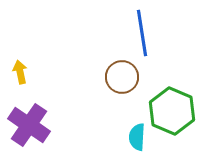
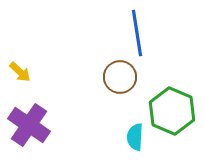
blue line: moved 5 px left
yellow arrow: rotated 145 degrees clockwise
brown circle: moved 2 px left
cyan semicircle: moved 2 px left
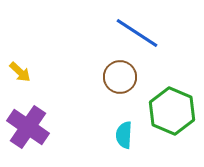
blue line: rotated 48 degrees counterclockwise
purple cross: moved 1 px left, 2 px down
cyan semicircle: moved 11 px left, 2 px up
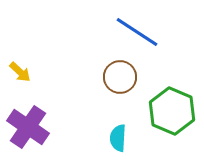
blue line: moved 1 px up
cyan semicircle: moved 6 px left, 3 px down
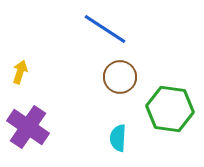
blue line: moved 32 px left, 3 px up
yellow arrow: rotated 115 degrees counterclockwise
green hexagon: moved 2 px left, 2 px up; rotated 15 degrees counterclockwise
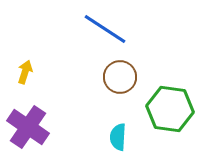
yellow arrow: moved 5 px right
cyan semicircle: moved 1 px up
